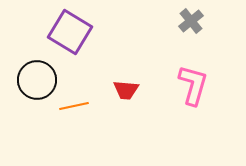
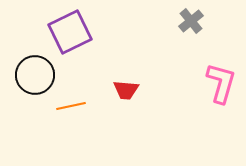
purple square: rotated 33 degrees clockwise
black circle: moved 2 px left, 5 px up
pink L-shape: moved 28 px right, 2 px up
orange line: moved 3 px left
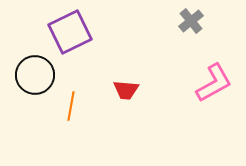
pink L-shape: moved 7 px left; rotated 45 degrees clockwise
orange line: rotated 68 degrees counterclockwise
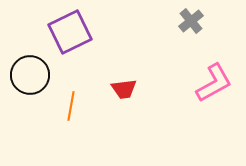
black circle: moved 5 px left
red trapezoid: moved 2 px left, 1 px up; rotated 12 degrees counterclockwise
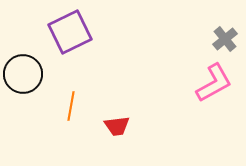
gray cross: moved 34 px right, 18 px down
black circle: moved 7 px left, 1 px up
red trapezoid: moved 7 px left, 37 px down
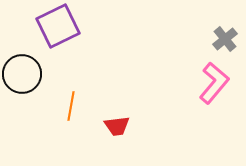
purple square: moved 12 px left, 6 px up
black circle: moved 1 px left
pink L-shape: rotated 21 degrees counterclockwise
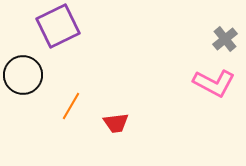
black circle: moved 1 px right, 1 px down
pink L-shape: rotated 78 degrees clockwise
orange line: rotated 20 degrees clockwise
red trapezoid: moved 1 px left, 3 px up
